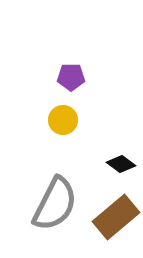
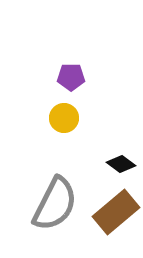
yellow circle: moved 1 px right, 2 px up
brown rectangle: moved 5 px up
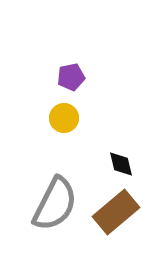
purple pentagon: rotated 12 degrees counterclockwise
black diamond: rotated 40 degrees clockwise
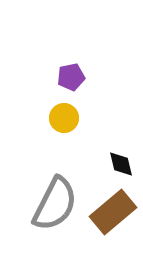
brown rectangle: moved 3 px left
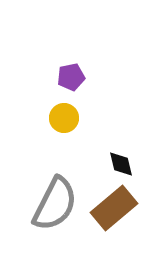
brown rectangle: moved 1 px right, 4 px up
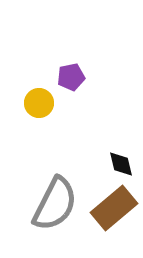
yellow circle: moved 25 px left, 15 px up
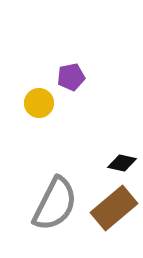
black diamond: moved 1 px right, 1 px up; rotated 64 degrees counterclockwise
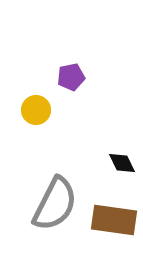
yellow circle: moved 3 px left, 7 px down
black diamond: rotated 52 degrees clockwise
brown rectangle: moved 12 px down; rotated 48 degrees clockwise
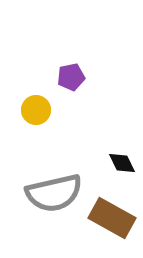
gray semicircle: moved 1 px left, 11 px up; rotated 50 degrees clockwise
brown rectangle: moved 2 px left, 2 px up; rotated 21 degrees clockwise
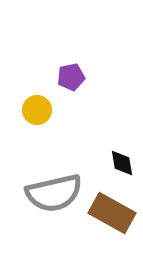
yellow circle: moved 1 px right
black diamond: rotated 16 degrees clockwise
brown rectangle: moved 5 px up
